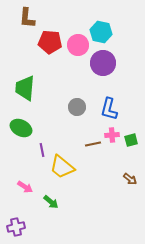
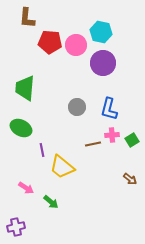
pink circle: moved 2 px left
green square: moved 1 px right; rotated 16 degrees counterclockwise
pink arrow: moved 1 px right, 1 px down
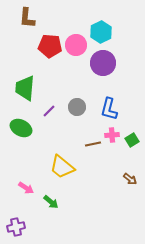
cyan hexagon: rotated 20 degrees clockwise
red pentagon: moved 4 px down
purple line: moved 7 px right, 39 px up; rotated 56 degrees clockwise
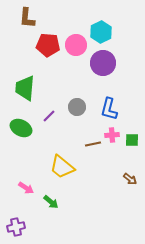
red pentagon: moved 2 px left, 1 px up
purple line: moved 5 px down
green square: rotated 32 degrees clockwise
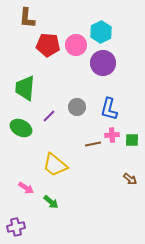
yellow trapezoid: moved 7 px left, 2 px up
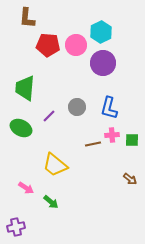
blue L-shape: moved 1 px up
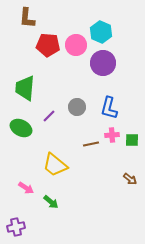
cyan hexagon: rotated 10 degrees counterclockwise
brown line: moved 2 px left
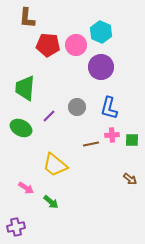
purple circle: moved 2 px left, 4 px down
